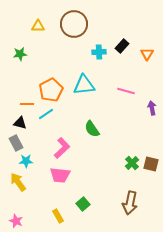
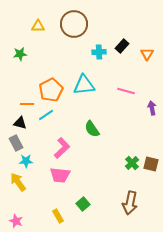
cyan line: moved 1 px down
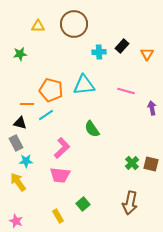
orange pentagon: rotated 30 degrees counterclockwise
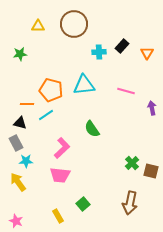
orange triangle: moved 1 px up
brown square: moved 7 px down
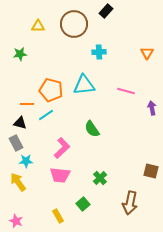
black rectangle: moved 16 px left, 35 px up
green cross: moved 32 px left, 15 px down
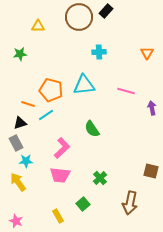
brown circle: moved 5 px right, 7 px up
orange line: moved 1 px right; rotated 16 degrees clockwise
black triangle: rotated 32 degrees counterclockwise
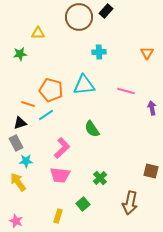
yellow triangle: moved 7 px down
yellow rectangle: rotated 48 degrees clockwise
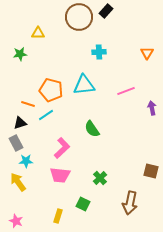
pink line: rotated 36 degrees counterclockwise
green square: rotated 24 degrees counterclockwise
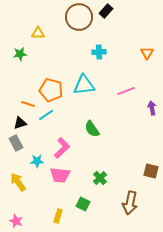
cyan star: moved 11 px right
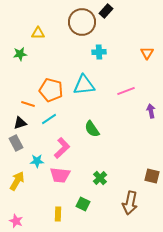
brown circle: moved 3 px right, 5 px down
purple arrow: moved 1 px left, 3 px down
cyan line: moved 3 px right, 4 px down
brown square: moved 1 px right, 5 px down
yellow arrow: moved 1 px left, 1 px up; rotated 66 degrees clockwise
yellow rectangle: moved 2 px up; rotated 16 degrees counterclockwise
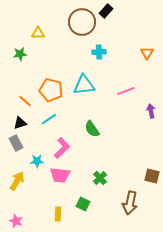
orange line: moved 3 px left, 3 px up; rotated 24 degrees clockwise
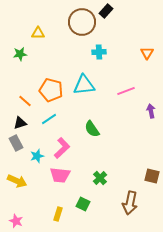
cyan star: moved 5 px up; rotated 16 degrees counterclockwise
yellow arrow: rotated 84 degrees clockwise
yellow rectangle: rotated 16 degrees clockwise
